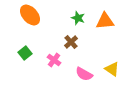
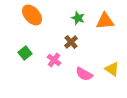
orange ellipse: moved 2 px right
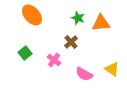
orange triangle: moved 4 px left, 2 px down
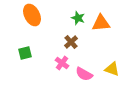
orange ellipse: rotated 15 degrees clockwise
green square: rotated 24 degrees clockwise
pink cross: moved 8 px right, 3 px down
yellow triangle: rotated 14 degrees counterclockwise
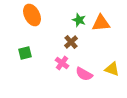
green star: moved 1 px right, 2 px down
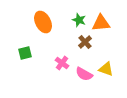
orange ellipse: moved 11 px right, 7 px down
brown cross: moved 14 px right
yellow triangle: moved 6 px left
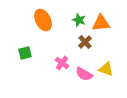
orange ellipse: moved 2 px up
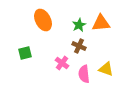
green star: moved 5 px down; rotated 24 degrees clockwise
brown cross: moved 6 px left, 4 px down; rotated 24 degrees counterclockwise
pink semicircle: rotated 54 degrees clockwise
